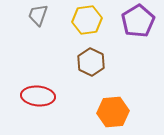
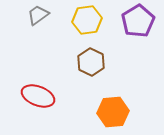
gray trapezoid: rotated 35 degrees clockwise
red ellipse: rotated 16 degrees clockwise
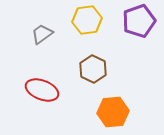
gray trapezoid: moved 4 px right, 19 px down
purple pentagon: moved 1 px right; rotated 12 degrees clockwise
brown hexagon: moved 2 px right, 7 px down
red ellipse: moved 4 px right, 6 px up
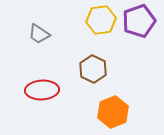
yellow hexagon: moved 14 px right
gray trapezoid: moved 3 px left; rotated 110 degrees counterclockwise
red ellipse: rotated 24 degrees counterclockwise
orange hexagon: rotated 16 degrees counterclockwise
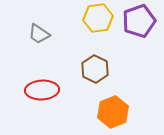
yellow hexagon: moved 3 px left, 2 px up
brown hexagon: moved 2 px right
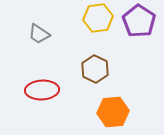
purple pentagon: rotated 20 degrees counterclockwise
orange hexagon: rotated 16 degrees clockwise
